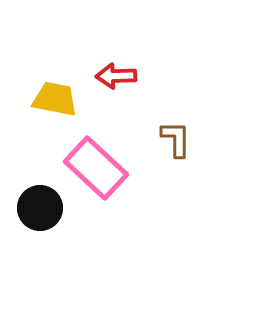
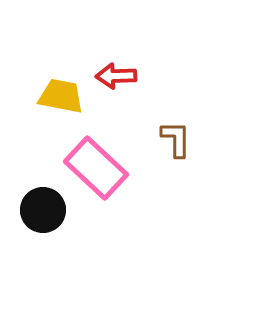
yellow trapezoid: moved 6 px right, 3 px up
black circle: moved 3 px right, 2 px down
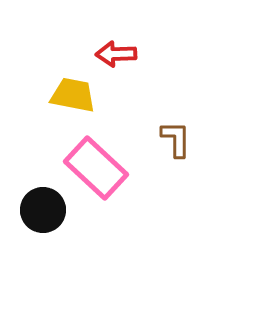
red arrow: moved 22 px up
yellow trapezoid: moved 12 px right, 1 px up
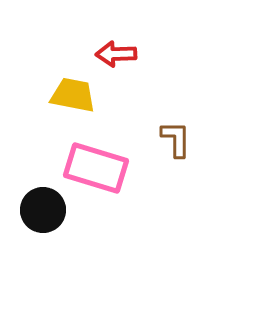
pink rectangle: rotated 26 degrees counterclockwise
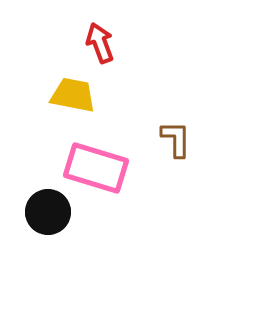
red arrow: moved 16 px left, 11 px up; rotated 72 degrees clockwise
black circle: moved 5 px right, 2 px down
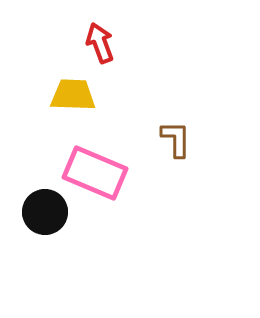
yellow trapezoid: rotated 9 degrees counterclockwise
pink rectangle: moved 1 px left, 5 px down; rotated 6 degrees clockwise
black circle: moved 3 px left
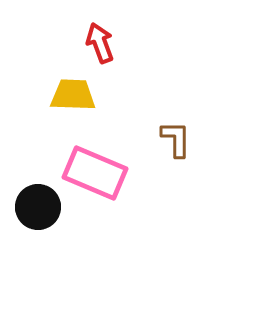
black circle: moved 7 px left, 5 px up
